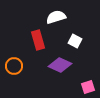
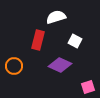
red rectangle: rotated 30 degrees clockwise
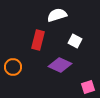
white semicircle: moved 1 px right, 2 px up
orange circle: moved 1 px left, 1 px down
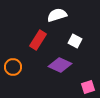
red rectangle: rotated 18 degrees clockwise
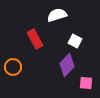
red rectangle: moved 3 px left, 1 px up; rotated 60 degrees counterclockwise
purple diamond: moved 7 px right; rotated 70 degrees counterclockwise
pink square: moved 2 px left, 4 px up; rotated 24 degrees clockwise
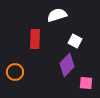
red rectangle: rotated 30 degrees clockwise
orange circle: moved 2 px right, 5 px down
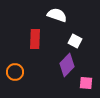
white semicircle: rotated 36 degrees clockwise
